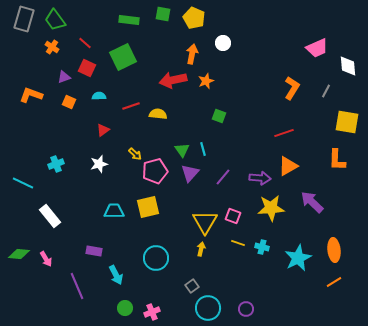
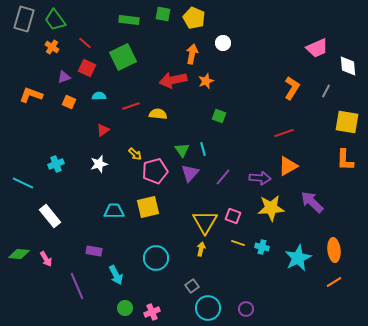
orange L-shape at (337, 160): moved 8 px right
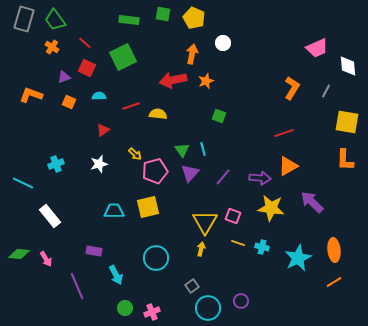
yellow star at (271, 208): rotated 12 degrees clockwise
purple circle at (246, 309): moved 5 px left, 8 px up
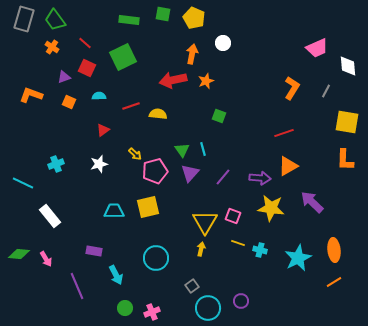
cyan cross at (262, 247): moved 2 px left, 3 px down
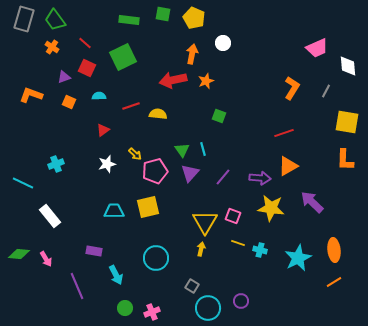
white star at (99, 164): moved 8 px right
gray square at (192, 286): rotated 24 degrees counterclockwise
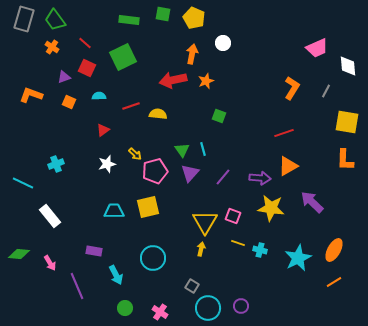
orange ellipse at (334, 250): rotated 35 degrees clockwise
cyan circle at (156, 258): moved 3 px left
pink arrow at (46, 259): moved 4 px right, 4 px down
purple circle at (241, 301): moved 5 px down
pink cross at (152, 312): moved 8 px right; rotated 35 degrees counterclockwise
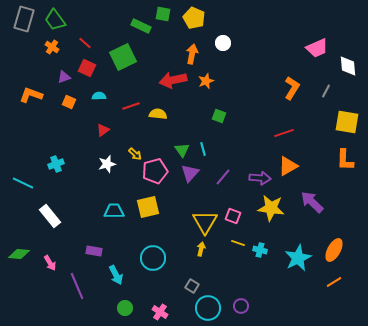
green rectangle at (129, 20): moved 12 px right, 6 px down; rotated 18 degrees clockwise
